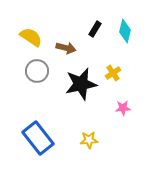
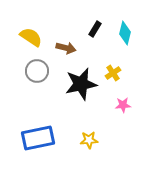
cyan diamond: moved 2 px down
pink star: moved 3 px up
blue rectangle: rotated 64 degrees counterclockwise
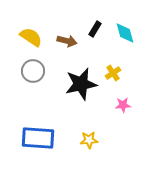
cyan diamond: rotated 30 degrees counterclockwise
brown arrow: moved 1 px right, 7 px up
gray circle: moved 4 px left
blue rectangle: rotated 16 degrees clockwise
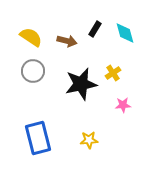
blue rectangle: rotated 72 degrees clockwise
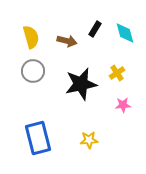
yellow semicircle: rotated 40 degrees clockwise
yellow cross: moved 4 px right
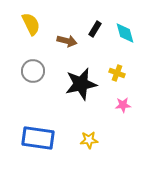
yellow semicircle: moved 13 px up; rotated 10 degrees counterclockwise
yellow cross: rotated 35 degrees counterclockwise
blue rectangle: rotated 68 degrees counterclockwise
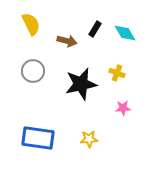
cyan diamond: rotated 15 degrees counterclockwise
pink star: moved 3 px down
yellow star: moved 1 px up
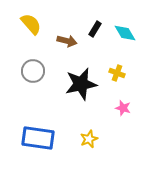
yellow semicircle: rotated 15 degrees counterclockwise
pink star: rotated 21 degrees clockwise
yellow star: rotated 18 degrees counterclockwise
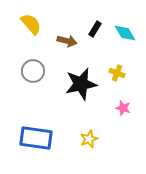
blue rectangle: moved 2 px left
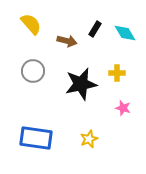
yellow cross: rotated 21 degrees counterclockwise
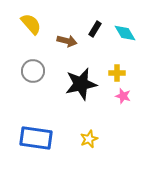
pink star: moved 12 px up
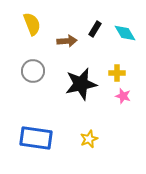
yellow semicircle: moved 1 px right; rotated 20 degrees clockwise
brown arrow: rotated 18 degrees counterclockwise
